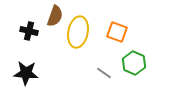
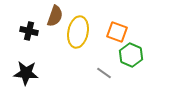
green hexagon: moved 3 px left, 8 px up
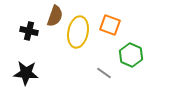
orange square: moved 7 px left, 7 px up
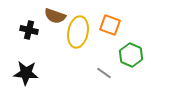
brown semicircle: rotated 90 degrees clockwise
black cross: moved 1 px up
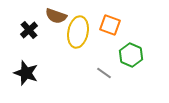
brown semicircle: moved 1 px right
black cross: rotated 36 degrees clockwise
black star: rotated 15 degrees clockwise
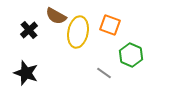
brown semicircle: rotated 10 degrees clockwise
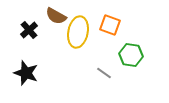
green hexagon: rotated 15 degrees counterclockwise
